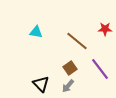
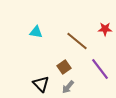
brown square: moved 6 px left, 1 px up
gray arrow: moved 1 px down
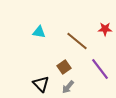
cyan triangle: moved 3 px right
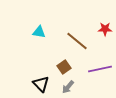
purple line: rotated 65 degrees counterclockwise
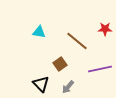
brown square: moved 4 px left, 3 px up
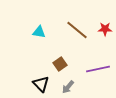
brown line: moved 11 px up
purple line: moved 2 px left
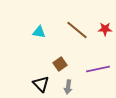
gray arrow: rotated 32 degrees counterclockwise
